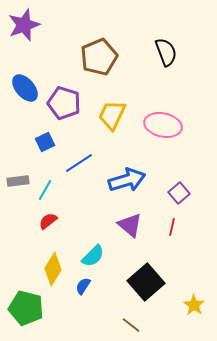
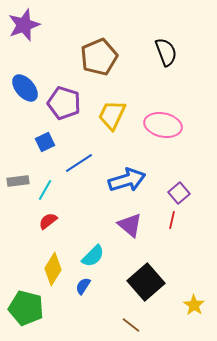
red line: moved 7 px up
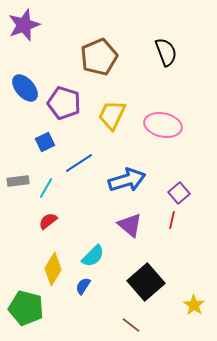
cyan line: moved 1 px right, 2 px up
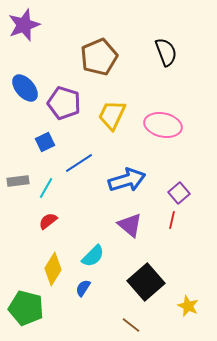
blue semicircle: moved 2 px down
yellow star: moved 6 px left, 1 px down; rotated 10 degrees counterclockwise
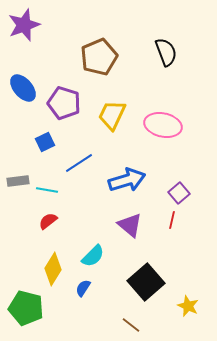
blue ellipse: moved 2 px left
cyan line: moved 1 px right, 2 px down; rotated 70 degrees clockwise
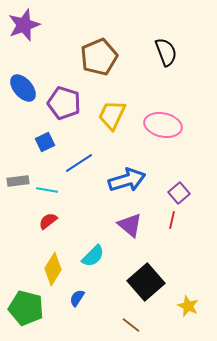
blue semicircle: moved 6 px left, 10 px down
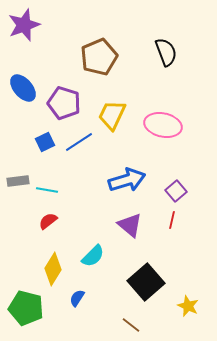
blue line: moved 21 px up
purple square: moved 3 px left, 2 px up
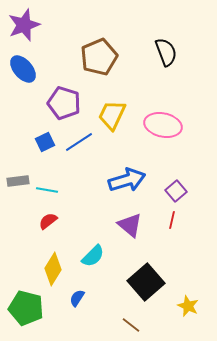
blue ellipse: moved 19 px up
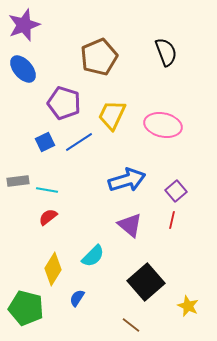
red semicircle: moved 4 px up
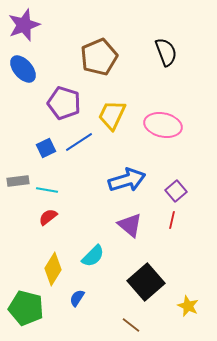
blue square: moved 1 px right, 6 px down
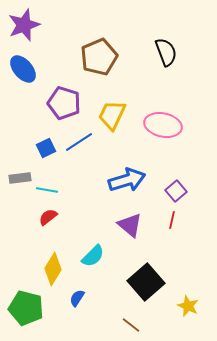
gray rectangle: moved 2 px right, 3 px up
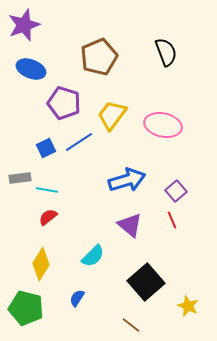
blue ellipse: moved 8 px right; rotated 28 degrees counterclockwise
yellow trapezoid: rotated 12 degrees clockwise
red line: rotated 36 degrees counterclockwise
yellow diamond: moved 12 px left, 5 px up
